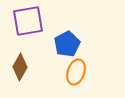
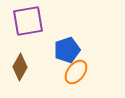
blue pentagon: moved 6 px down; rotated 10 degrees clockwise
orange ellipse: rotated 20 degrees clockwise
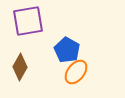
blue pentagon: rotated 25 degrees counterclockwise
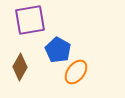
purple square: moved 2 px right, 1 px up
blue pentagon: moved 9 px left
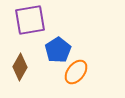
blue pentagon: rotated 10 degrees clockwise
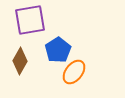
brown diamond: moved 6 px up
orange ellipse: moved 2 px left
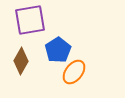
brown diamond: moved 1 px right
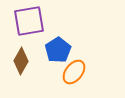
purple square: moved 1 px left, 1 px down
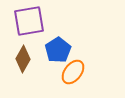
brown diamond: moved 2 px right, 2 px up
orange ellipse: moved 1 px left
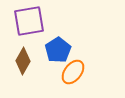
brown diamond: moved 2 px down
